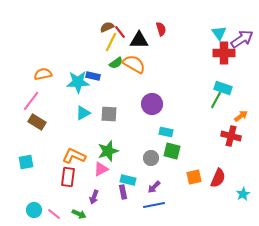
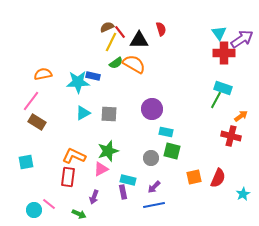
purple circle at (152, 104): moved 5 px down
pink line at (54, 214): moved 5 px left, 10 px up
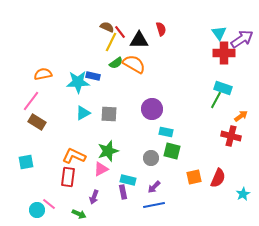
brown semicircle at (107, 27): rotated 48 degrees clockwise
cyan circle at (34, 210): moved 3 px right
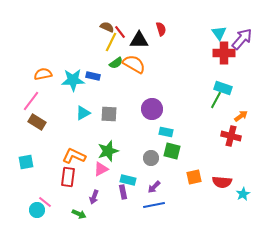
purple arrow at (242, 39): rotated 15 degrees counterclockwise
cyan star at (78, 82): moved 5 px left, 2 px up
red semicircle at (218, 178): moved 4 px right, 4 px down; rotated 72 degrees clockwise
pink line at (49, 204): moved 4 px left, 2 px up
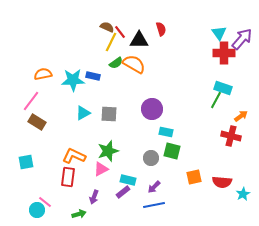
purple rectangle at (123, 192): rotated 64 degrees clockwise
green arrow at (79, 214): rotated 40 degrees counterclockwise
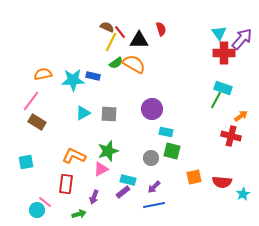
red rectangle at (68, 177): moved 2 px left, 7 px down
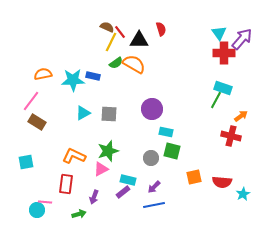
pink line at (45, 202): rotated 32 degrees counterclockwise
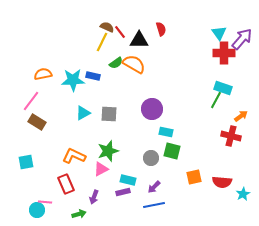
yellow line at (111, 42): moved 9 px left
red rectangle at (66, 184): rotated 30 degrees counterclockwise
purple rectangle at (123, 192): rotated 24 degrees clockwise
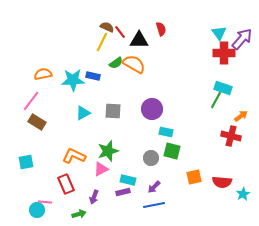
gray square at (109, 114): moved 4 px right, 3 px up
